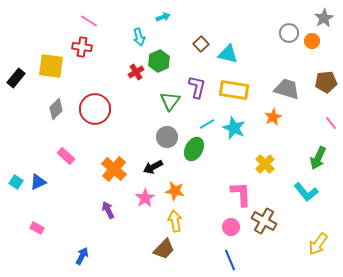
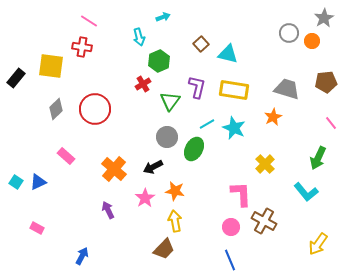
red cross at (136, 72): moved 7 px right, 12 px down
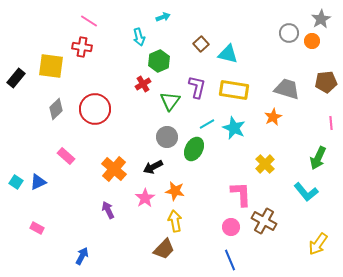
gray star at (324, 18): moved 3 px left, 1 px down
pink line at (331, 123): rotated 32 degrees clockwise
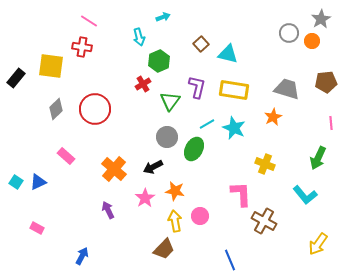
yellow cross at (265, 164): rotated 24 degrees counterclockwise
cyan L-shape at (306, 192): moved 1 px left, 3 px down
pink circle at (231, 227): moved 31 px left, 11 px up
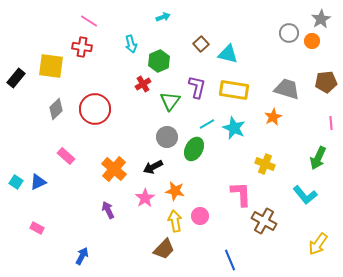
cyan arrow at (139, 37): moved 8 px left, 7 px down
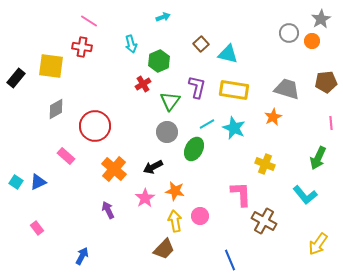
gray diamond at (56, 109): rotated 15 degrees clockwise
red circle at (95, 109): moved 17 px down
gray circle at (167, 137): moved 5 px up
pink rectangle at (37, 228): rotated 24 degrees clockwise
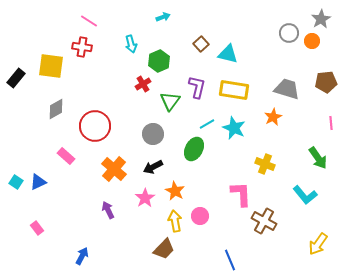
gray circle at (167, 132): moved 14 px left, 2 px down
green arrow at (318, 158): rotated 60 degrees counterclockwise
orange star at (175, 191): rotated 18 degrees clockwise
